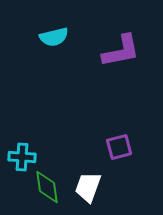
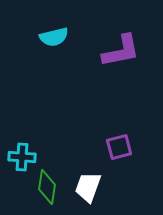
green diamond: rotated 16 degrees clockwise
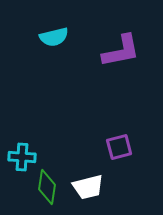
white trapezoid: rotated 124 degrees counterclockwise
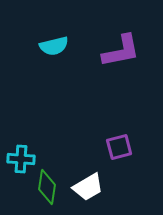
cyan semicircle: moved 9 px down
cyan cross: moved 1 px left, 2 px down
white trapezoid: rotated 16 degrees counterclockwise
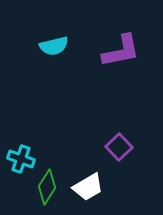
purple square: rotated 28 degrees counterclockwise
cyan cross: rotated 16 degrees clockwise
green diamond: rotated 24 degrees clockwise
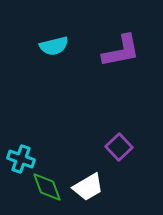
green diamond: rotated 52 degrees counterclockwise
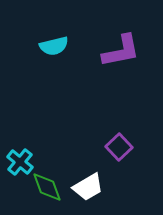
cyan cross: moved 1 px left, 3 px down; rotated 20 degrees clockwise
